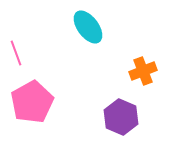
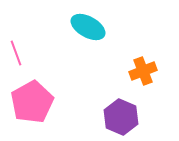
cyan ellipse: rotated 24 degrees counterclockwise
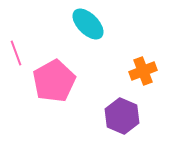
cyan ellipse: moved 3 px up; rotated 16 degrees clockwise
pink pentagon: moved 22 px right, 21 px up
purple hexagon: moved 1 px right, 1 px up
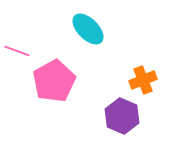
cyan ellipse: moved 5 px down
pink line: moved 1 px right, 2 px up; rotated 50 degrees counterclockwise
orange cross: moved 9 px down
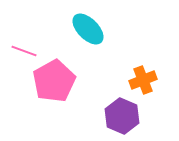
pink line: moved 7 px right
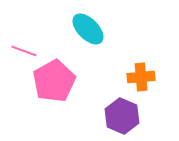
orange cross: moved 2 px left, 3 px up; rotated 16 degrees clockwise
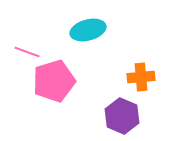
cyan ellipse: moved 1 px down; rotated 60 degrees counterclockwise
pink line: moved 3 px right, 1 px down
pink pentagon: rotated 12 degrees clockwise
